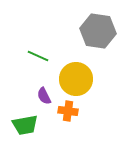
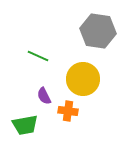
yellow circle: moved 7 px right
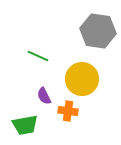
yellow circle: moved 1 px left
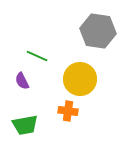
green line: moved 1 px left
yellow circle: moved 2 px left
purple semicircle: moved 22 px left, 15 px up
